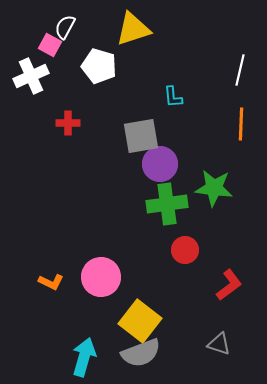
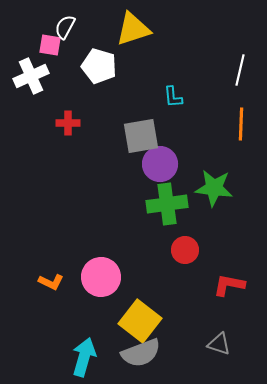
pink square: rotated 20 degrees counterclockwise
red L-shape: rotated 132 degrees counterclockwise
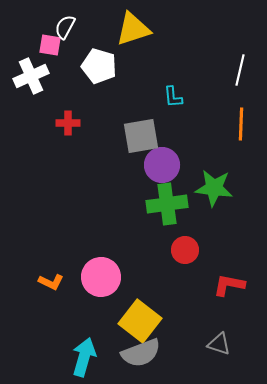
purple circle: moved 2 px right, 1 px down
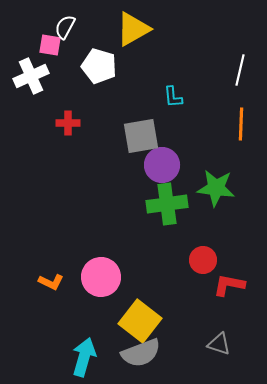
yellow triangle: rotated 12 degrees counterclockwise
green star: moved 2 px right
red circle: moved 18 px right, 10 px down
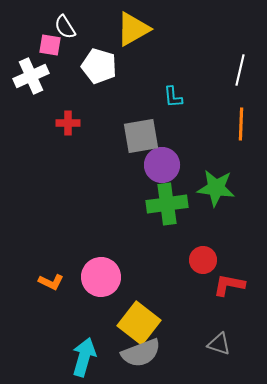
white semicircle: rotated 60 degrees counterclockwise
yellow square: moved 1 px left, 2 px down
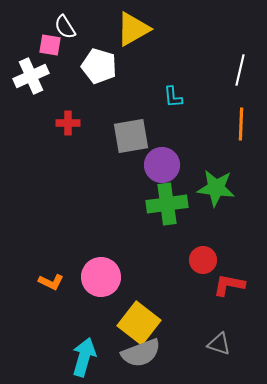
gray square: moved 10 px left
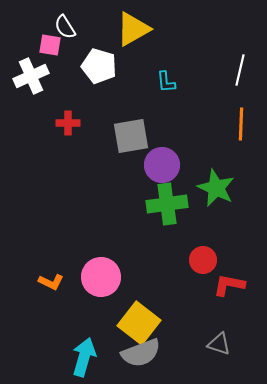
cyan L-shape: moved 7 px left, 15 px up
green star: rotated 18 degrees clockwise
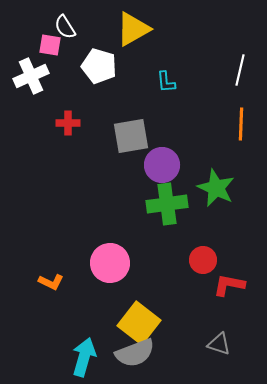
pink circle: moved 9 px right, 14 px up
gray semicircle: moved 6 px left
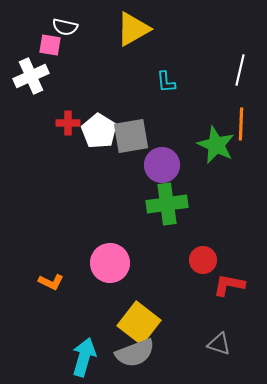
white semicircle: rotated 45 degrees counterclockwise
white pentagon: moved 65 px down; rotated 16 degrees clockwise
green star: moved 43 px up
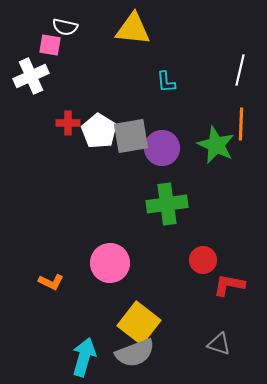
yellow triangle: rotated 36 degrees clockwise
purple circle: moved 17 px up
